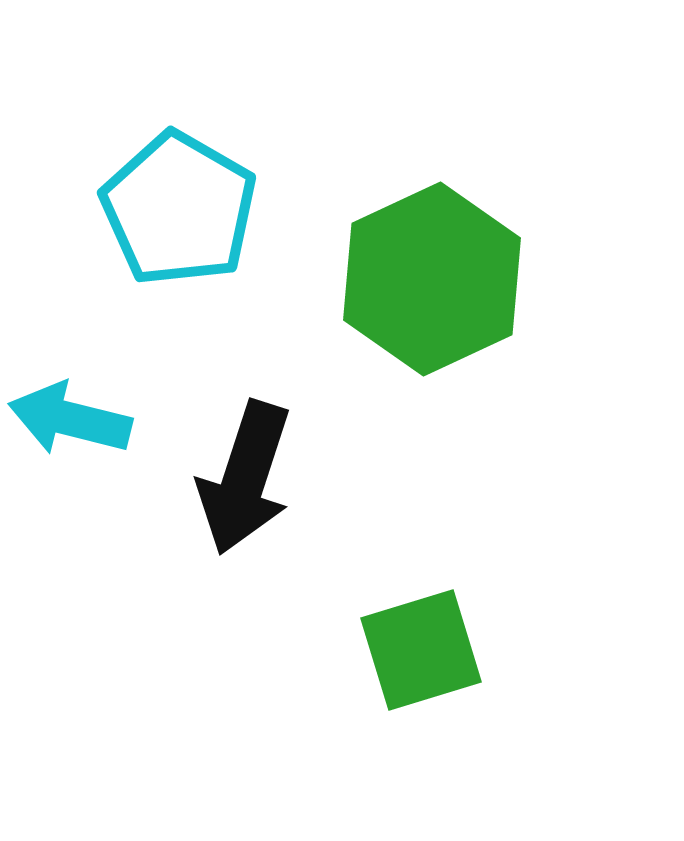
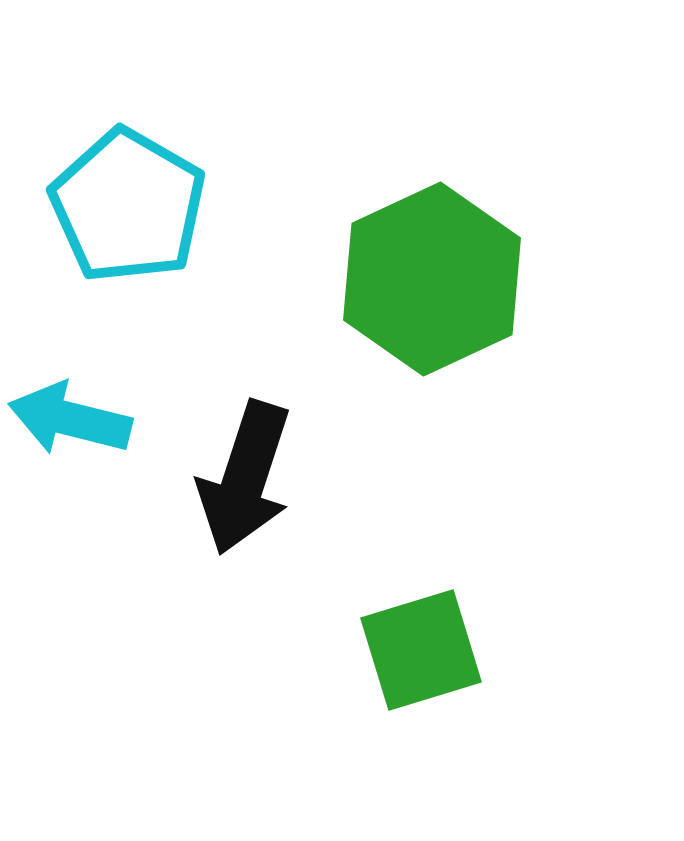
cyan pentagon: moved 51 px left, 3 px up
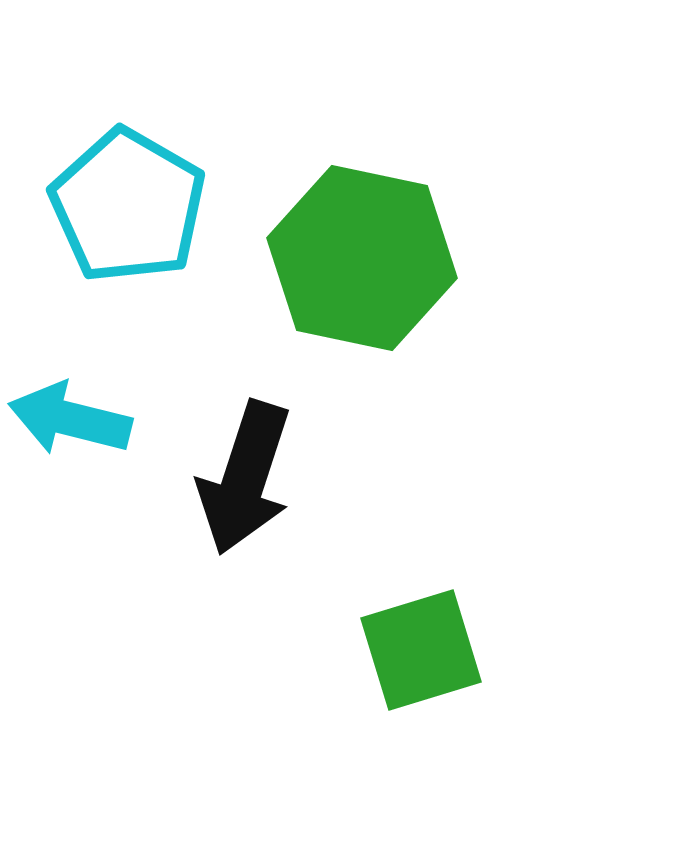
green hexagon: moved 70 px left, 21 px up; rotated 23 degrees counterclockwise
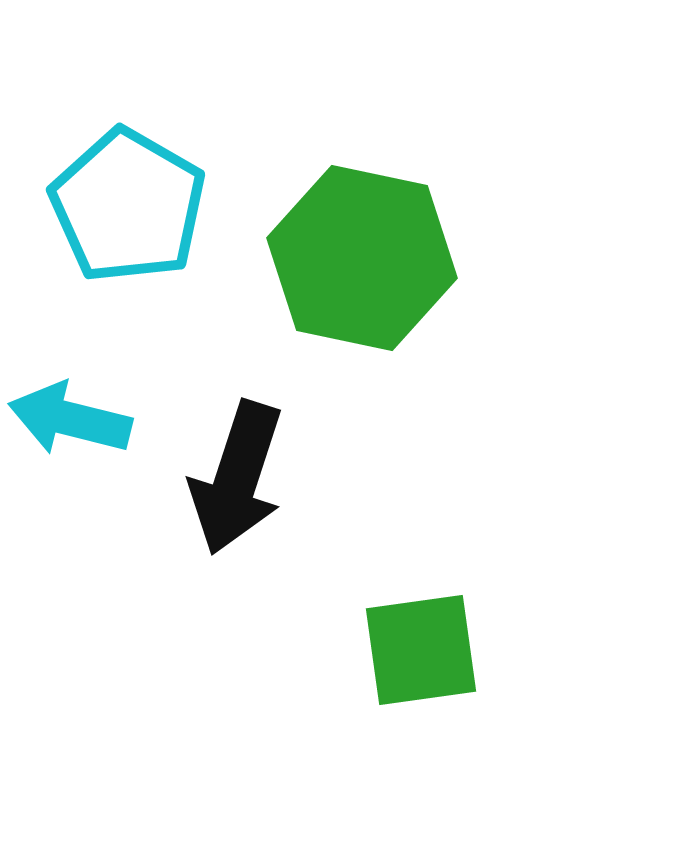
black arrow: moved 8 px left
green square: rotated 9 degrees clockwise
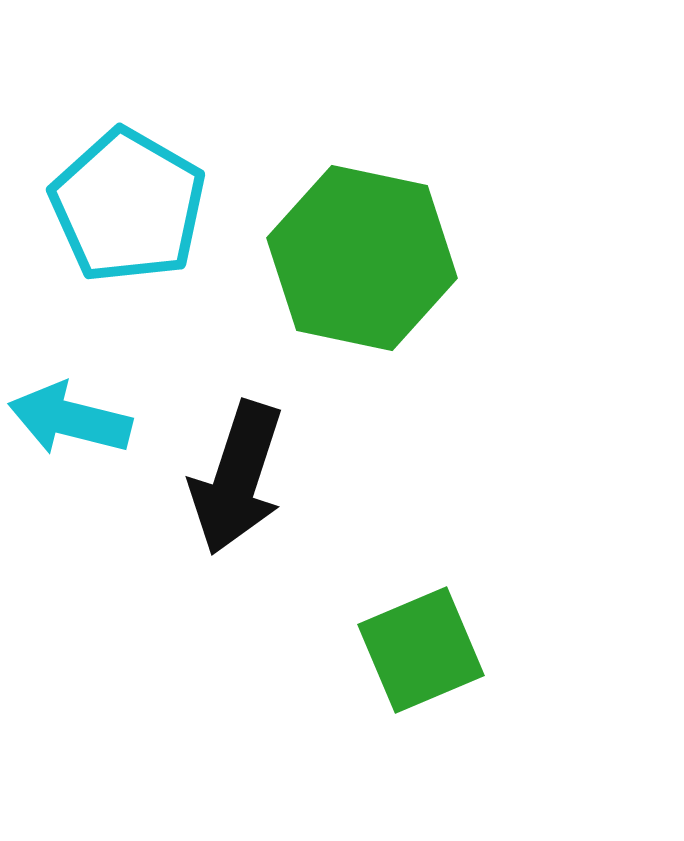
green square: rotated 15 degrees counterclockwise
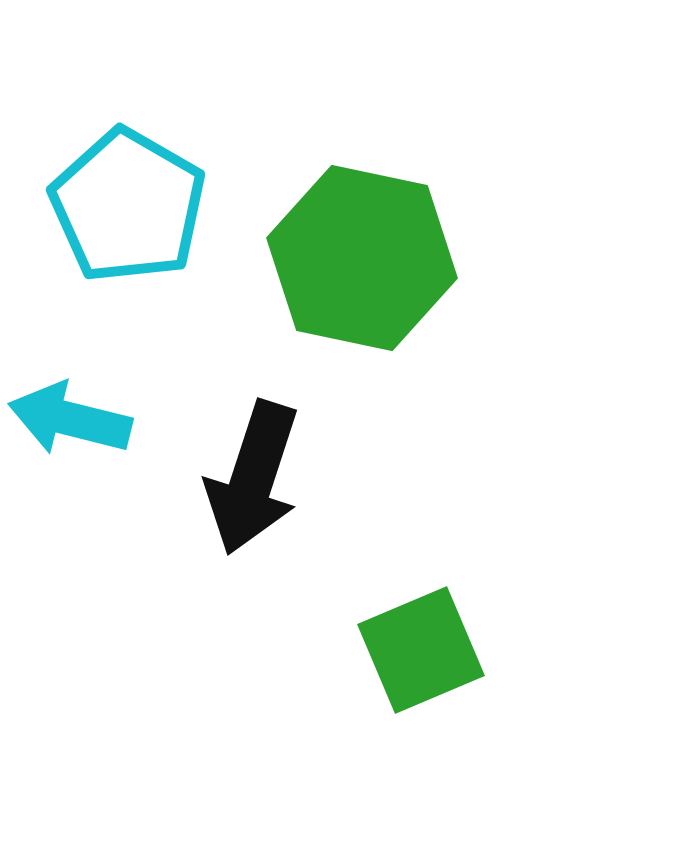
black arrow: moved 16 px right
